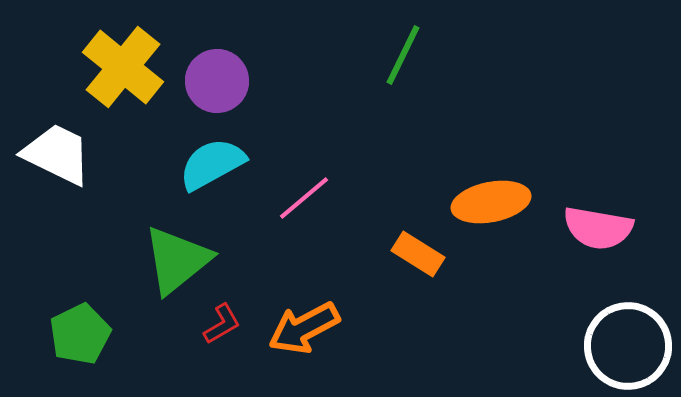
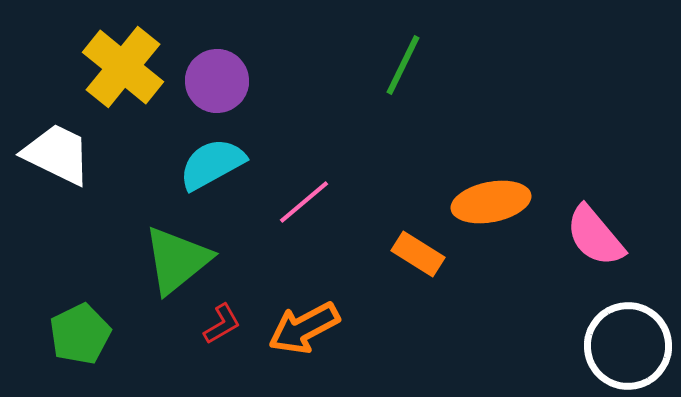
green line: moved 10 px down
pink line: moved 4 px down
pink semicircle: moved 3 px left, 8 px down; rotated 40 degrees clockwise
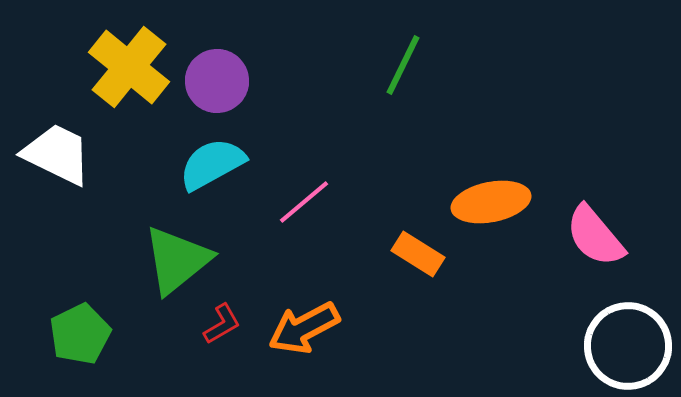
yellow cross: moved 6 px right
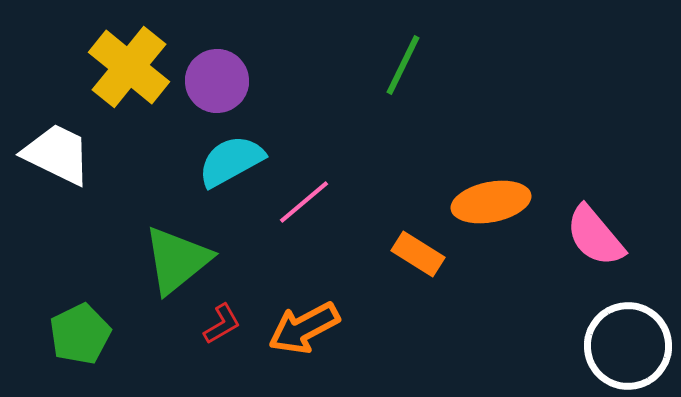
cyan semicircle: moved 19 px right, 3 px up
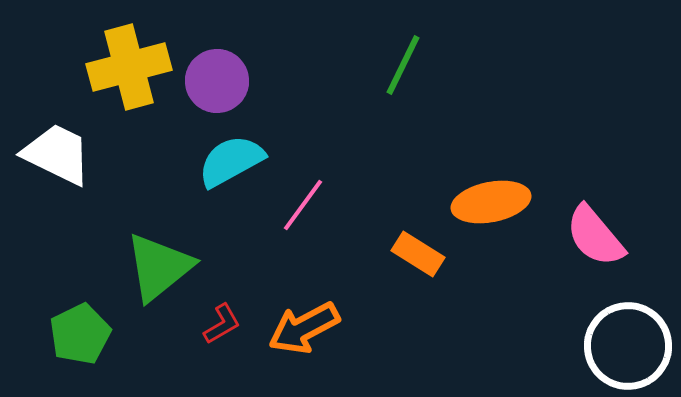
yellow cross: rotated 36 degrees clockwise
pink line: moved 1 px left, 3 px down; rotated 14 degrees counterclockwise
green triangle: moved 18 px left, 7 px down
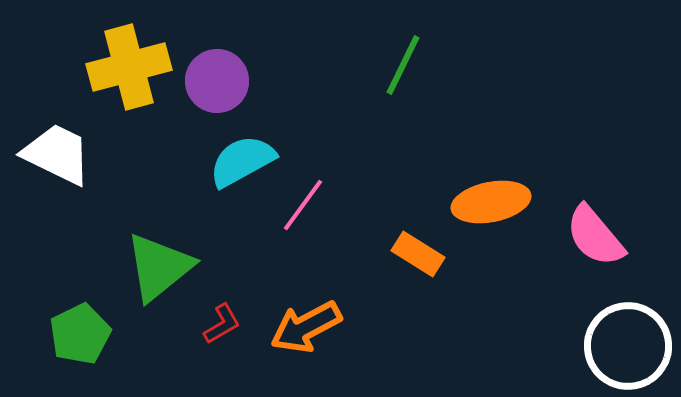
cyan semicircle: moved 11 px right
orange arrow: moved 2 px right, 1 px up
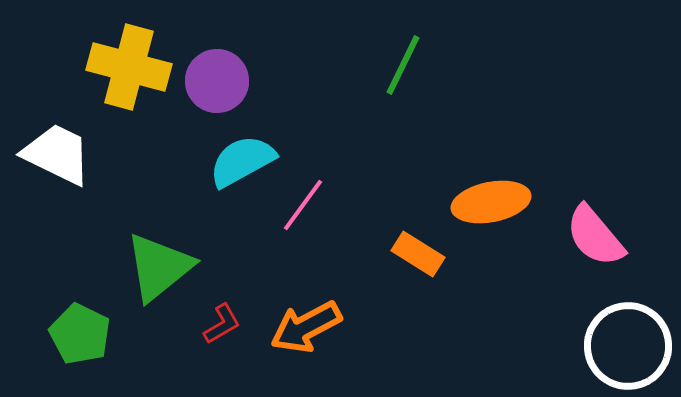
yellow cross: rotated 30 degrees clockwise
green pentagon: rotated 20 degrees counterclockwise
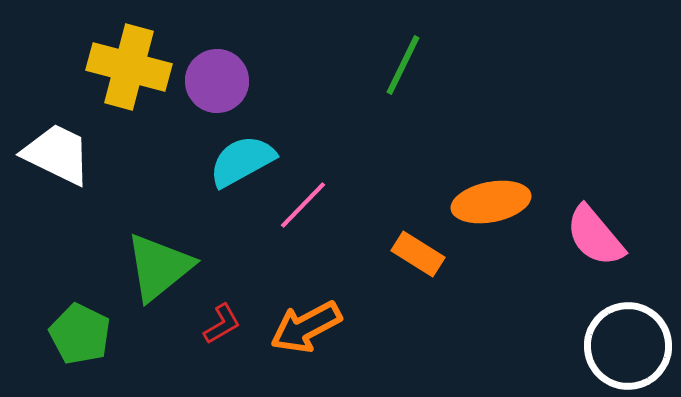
pink line: rotated 8 degrees clockwise
